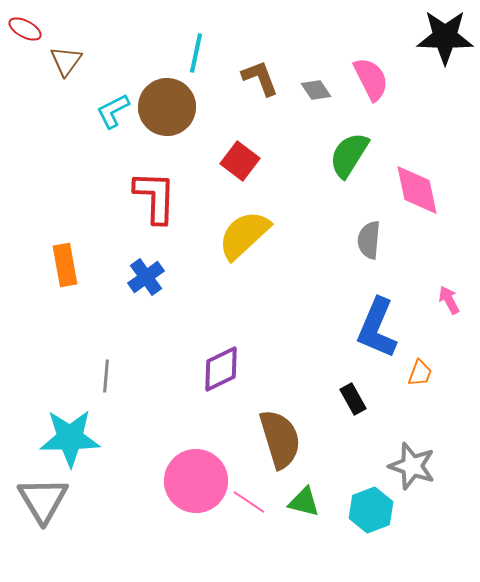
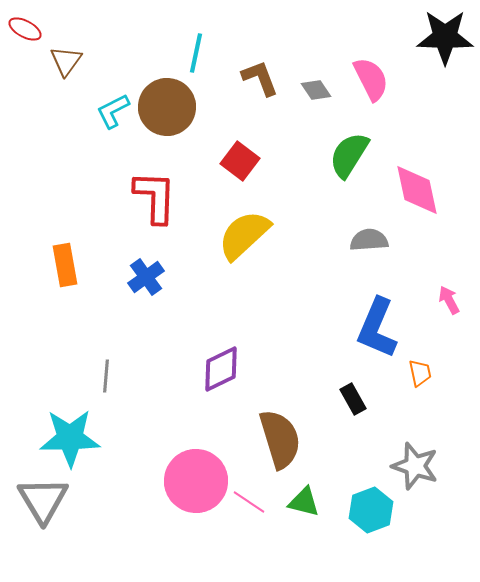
gray semicircle: rotated 81 degrees clockwise
orange trapezoid: rotated 32 degrees counterclockwise
gray star: moved 3 px right
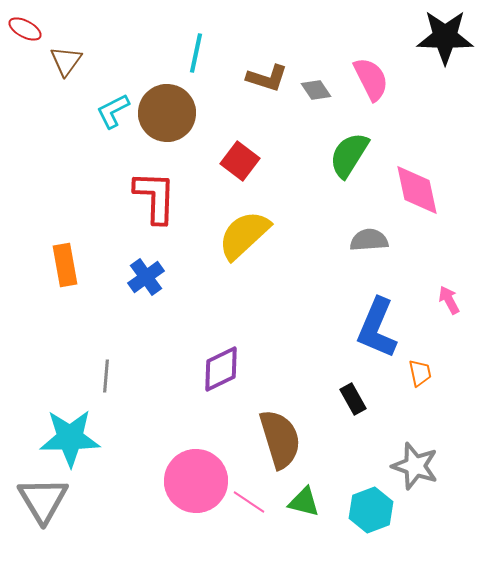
brown L-shape: moved 7 px right; rotated 129 degrees clockwise
brown circle: moved 6 px down
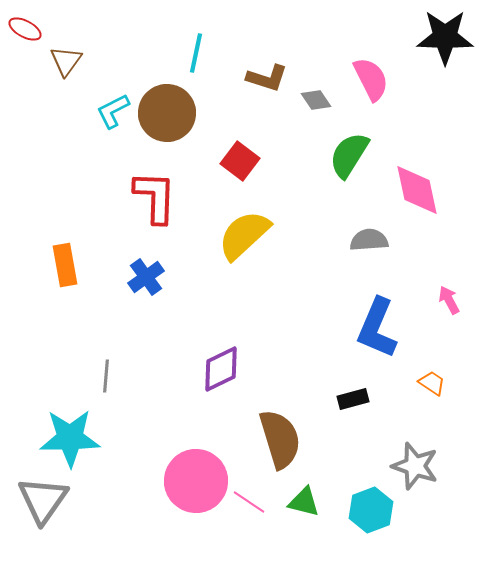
gray diamond: moved 10 px down
orange trapezoid: moved 12 px right, 10 px down; rotated 44 degrees counterclockwise
black rectangle: rotated 76 degrees counterclockwise
gray triangle: rotated 6 degrees clockwise
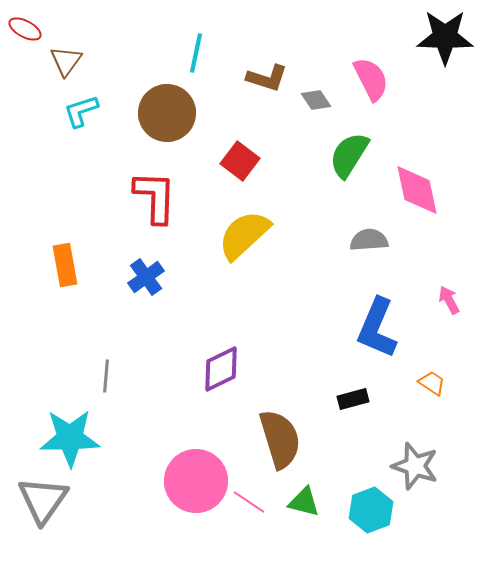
cyan L-shape: moved 32 px left; rotated 9 degrees clockwise
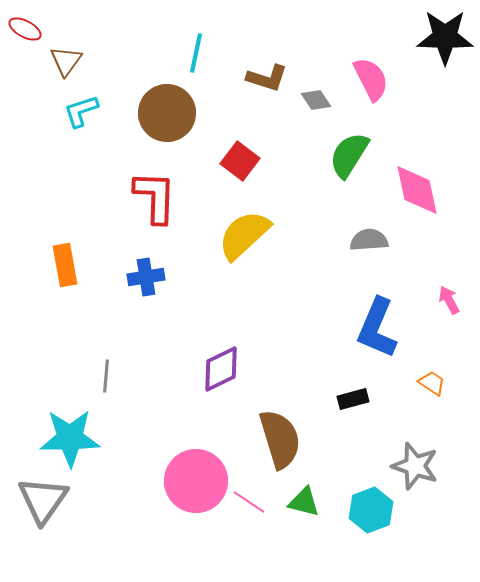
blue cross: rotated 27 degrees clockwise
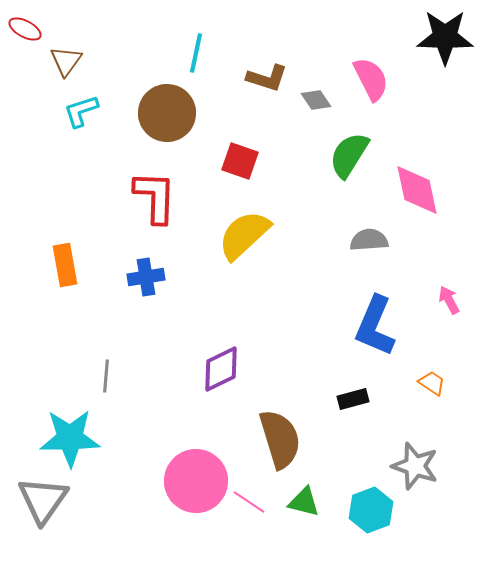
red square: rotated 18 degrees counterclockwise
blue L-shape: moved 2 px left, 2 px up
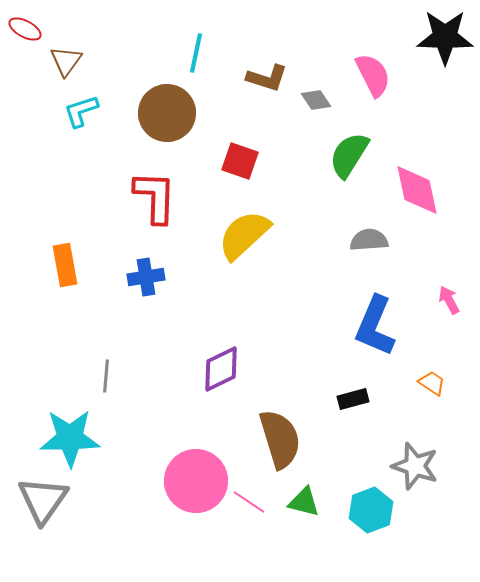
pink semicircle: moved 2 px right, 4 px up
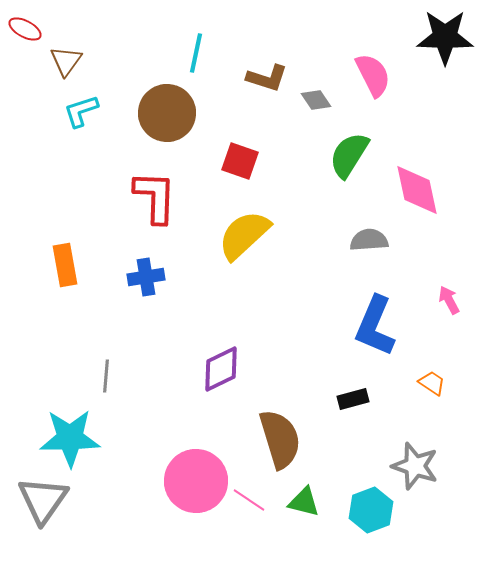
pink line: moved 2 px up
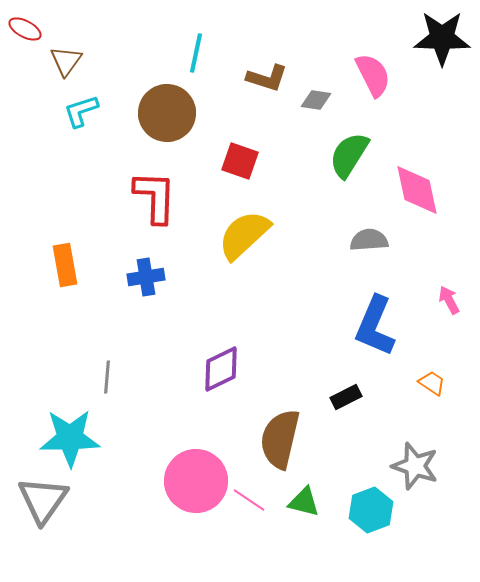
black star: moved 3 px left, 1 px down
gray diamond: rotated 48 degrees counterclockwise
gray line: moved 1 px right, 1 px down
black rectangle: moved 7 px left, 2 px up; rotated 12 degrees counterclockwise
brown semicircle: rotated 150 degrees counterclockwise
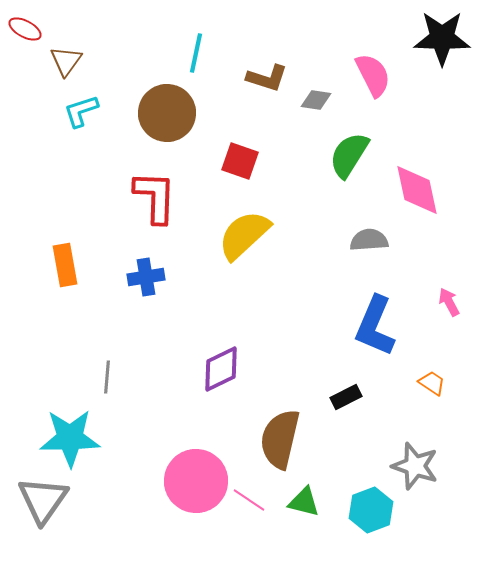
pink arrow: moved 2 px down
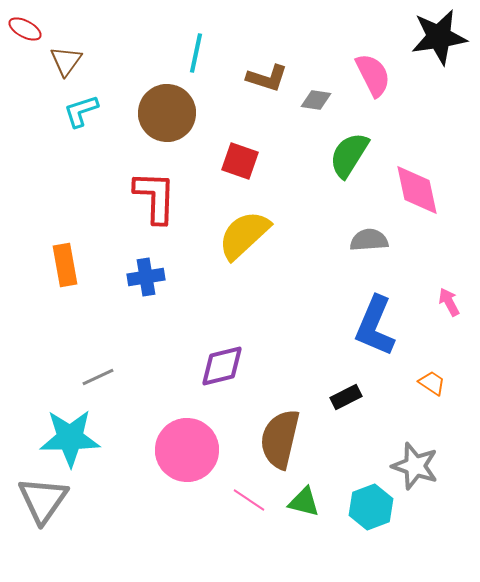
black star: moved 3 px left, 1 px up; rotated 10 degrees counterclockwise
purple diamond: moved 1 px right, 3 px up; rotated 12 degrees clockwise
gray line: moved 9 px left; rotated 60 degrees clockwise
pink circle: moved 9 px left, 31 px up
cyan hexagon: moved 3 px up
